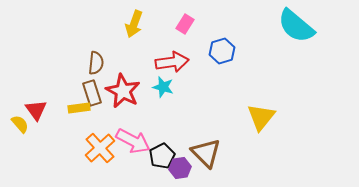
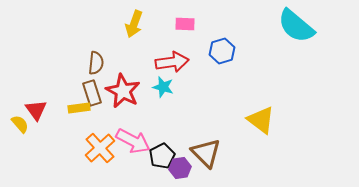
pink rectangle: rotated 60 degrees clockwise
yellow triangle: moved 3 px down; rotated 32 degrees counterclockwise
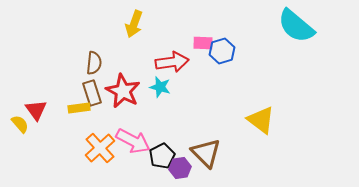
pink rectangle: moved 18 px right, 19 px down
brown semicircle: moved 2 px left
cyan star: moved 3 px left
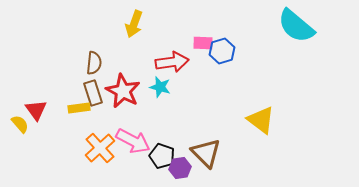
brown rectangle: moved 1 px right
black pentagon: rotated 25 degrees counterclockwise
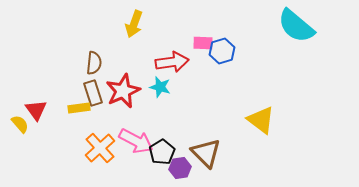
red star: rotated 20 degrees clockwise
pink arrow: moved 3 px right
black pentagon: moved 4 px up; rotated 20 degrees clockwise
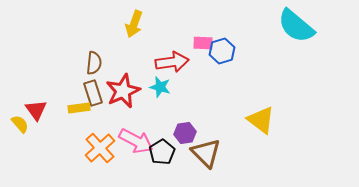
purple hexagon: moved 5 px right, 35 px up
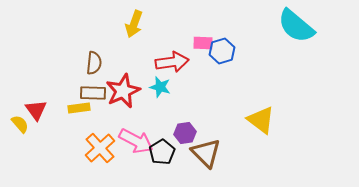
brown rectangle: rotated 70 degrees counterclockwise
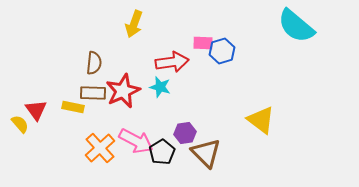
yellow rectangle: moved 6 px left, 1 px up; rotated 20 degrees clockwise
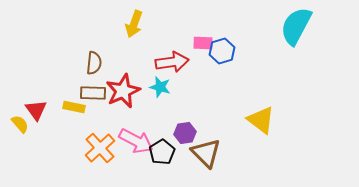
cyan semicircle: rotated 78 degrees clockwise
yellow rectangle: moved 1 px right
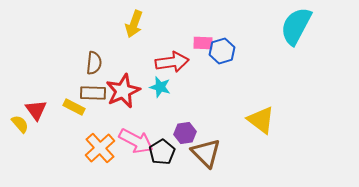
yellow rectangle: rotated 15 degrees clockwise
